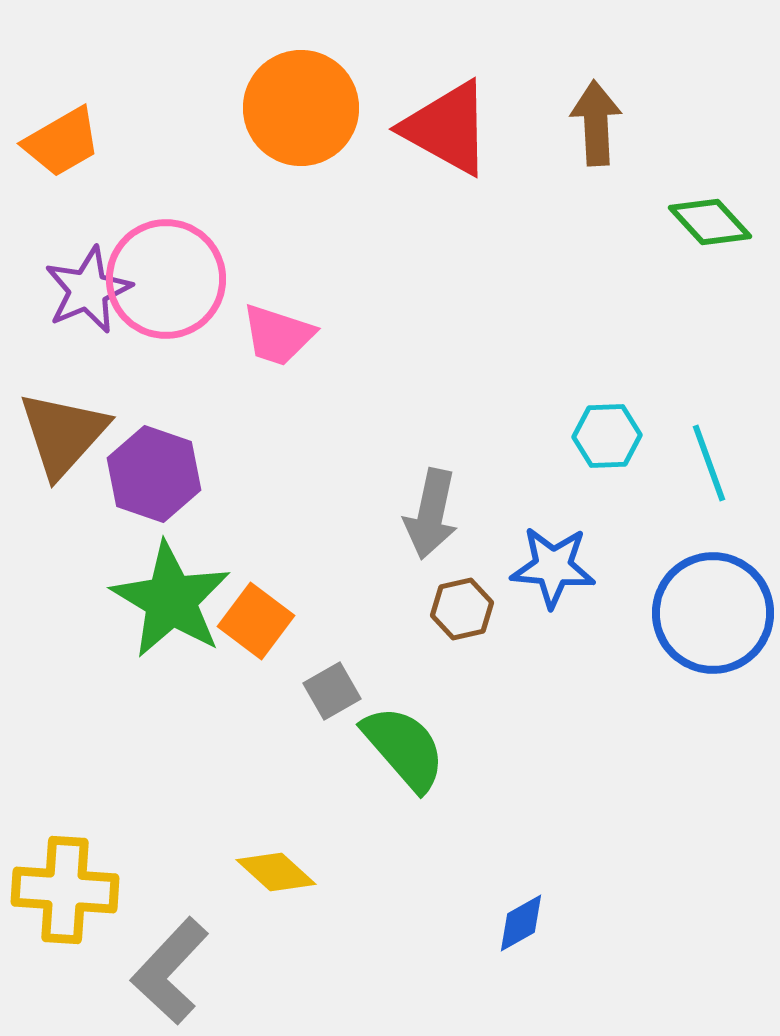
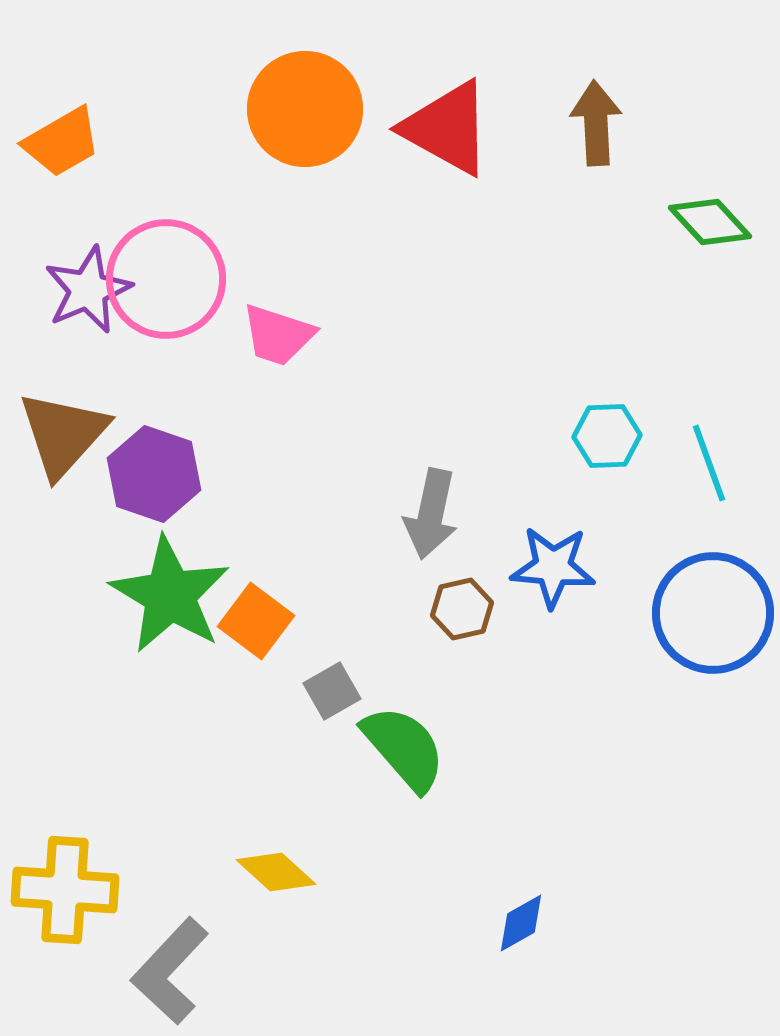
orange circle: moved 4 px right, 1 px down
green star: moved 1 px left, 5 px up
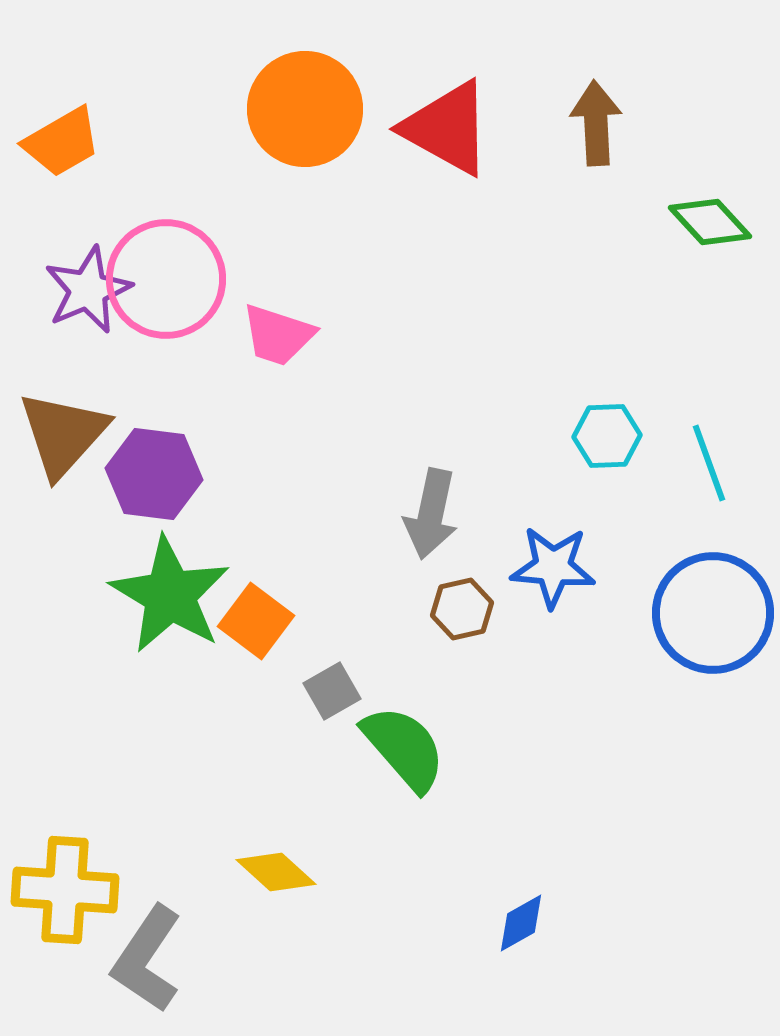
purple hexagon: rotated 12 degrees counterclockwise
gray L-shape: moved 23 px left, 12 px up; rotated 9 degrees counterclockwise
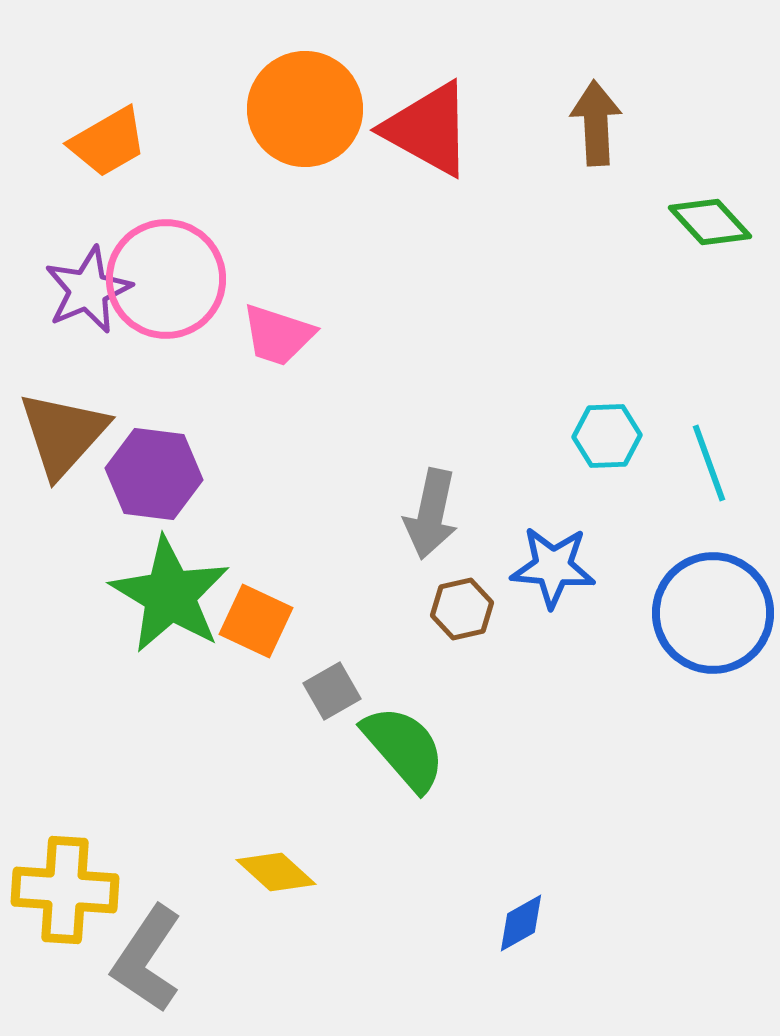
red triangle: moved 19 px left, 1 px down
orange trapezoid: moved 46 px right
orange square: rotated 12 degrees counterclockwise
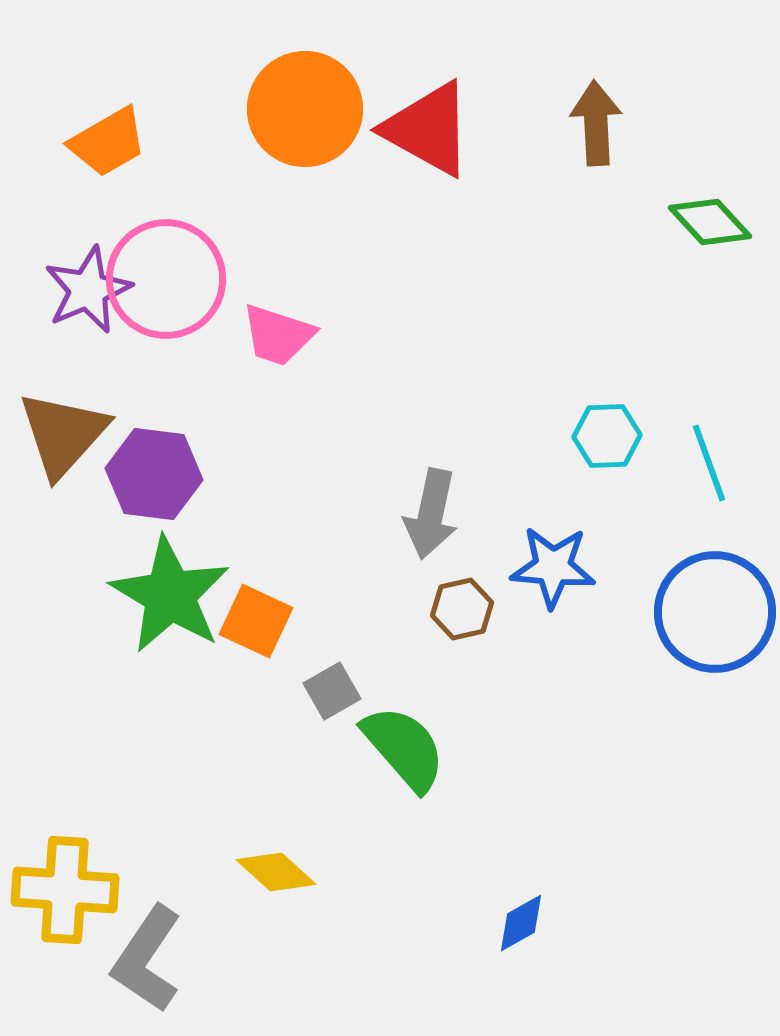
blue circle: moved 2 px right, 1 px up
